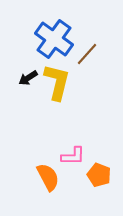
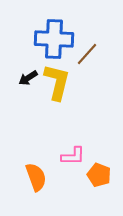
blue cross: rotated 33 degrees counterclockwise
orange semicircle: moved 12 px left; rotated 8 degrees clockwise
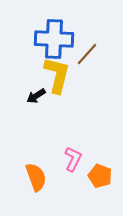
black arrow: moved 8 px right, 18 px down
yellow L-shape: moved 7 px up
pink L-shape: moved 3 px down; rotated 65 degrees counterclockwise
orange pentagon: moved 1 px right, 1 px down
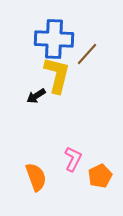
orange pentagon: rotated 25 degrees clockwise
